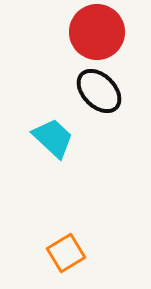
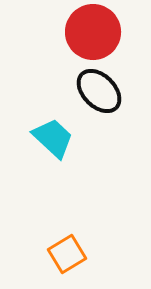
red circle: moved 4 px left
orange square: moved 1 px right, 1 px down
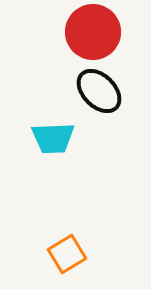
cyan trapezoid: rotated 135 degrees clockwise
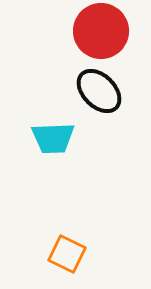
red circle: moved 8 px right, 1 px up
orange square: rotated 33 degrees counterclockwise
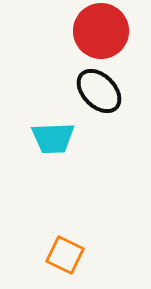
orange square: moved 2 px left, 1 px down
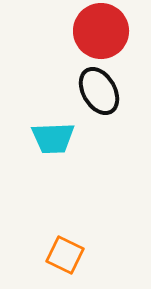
black ellipse: rotated 15 degrees clockwise
